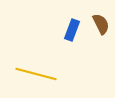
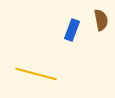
brown semicircle: moved 4 px up; rotated 15 degrees clockwise
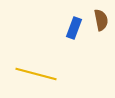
blue rectangle: moved 2 px right, 2 px up
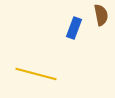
brown semicircle: moved 5 px up
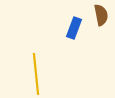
yellow line: rotated 69 degrees clockwise
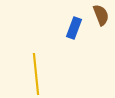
brown semicircle: rotated 10 degrees counterclockwise
